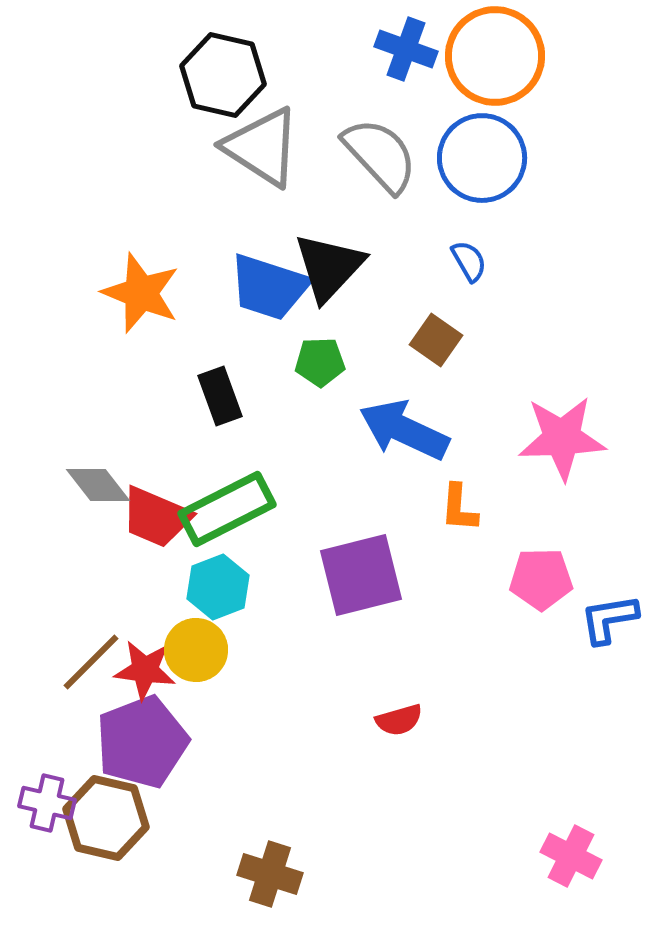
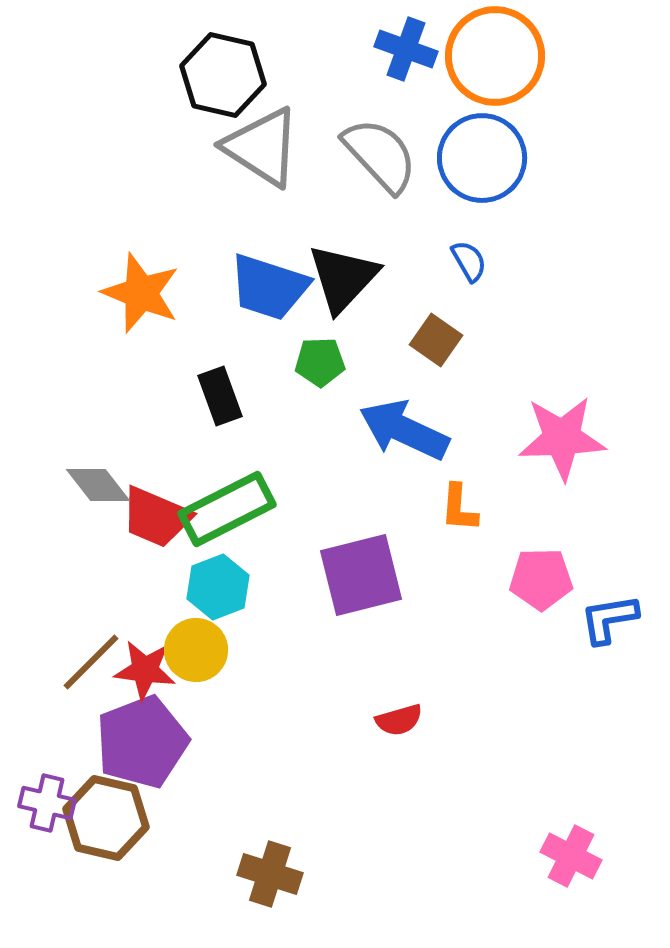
black triangle: moved 14 px right, 11 px down
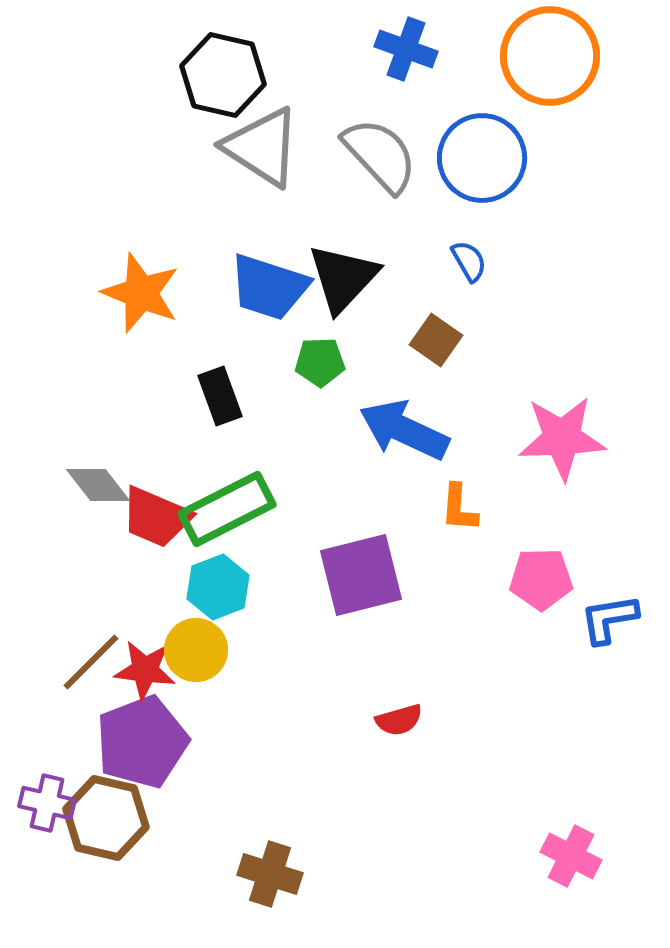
orange circle: moved 55 px right
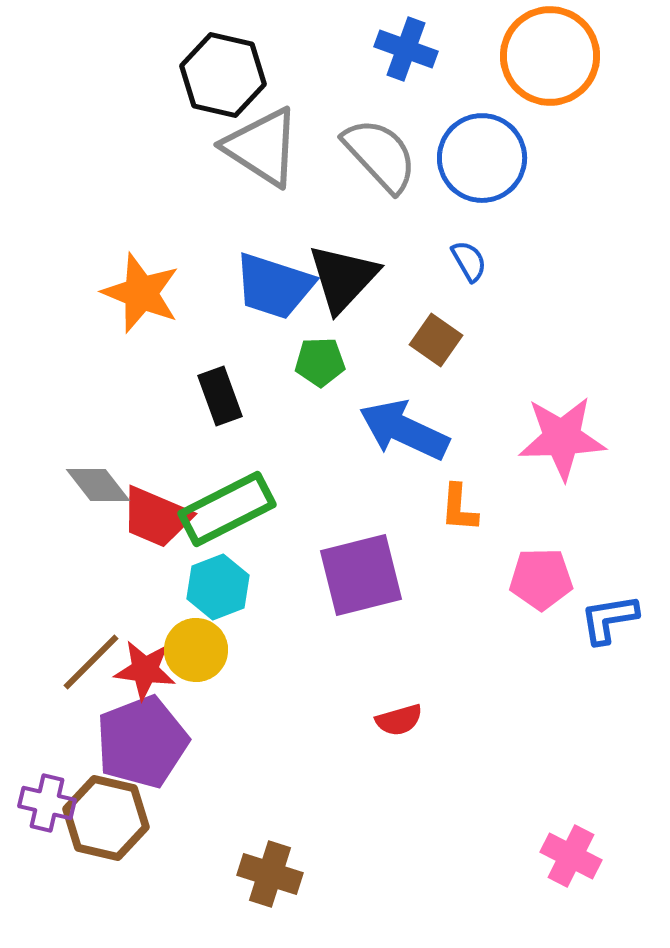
blue trapezoid: moved 5 px right, 1 px up
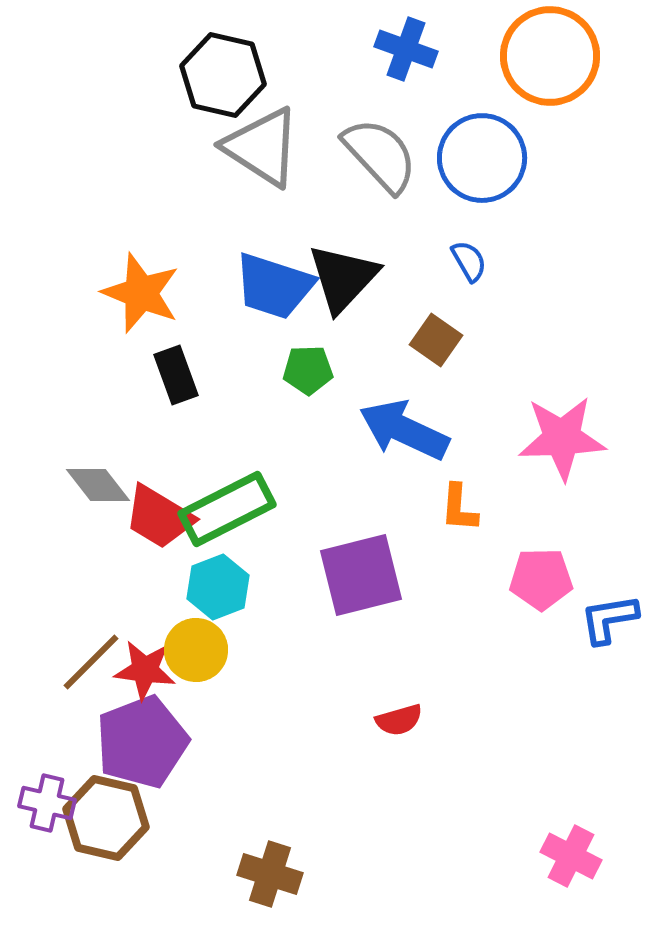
green pentagon: moved 12 px left, 8 px down
black rectangle: moved 44 px left, 21 px up
red trapezoid: moved 3 px right; rotated 8 degrees clockwise
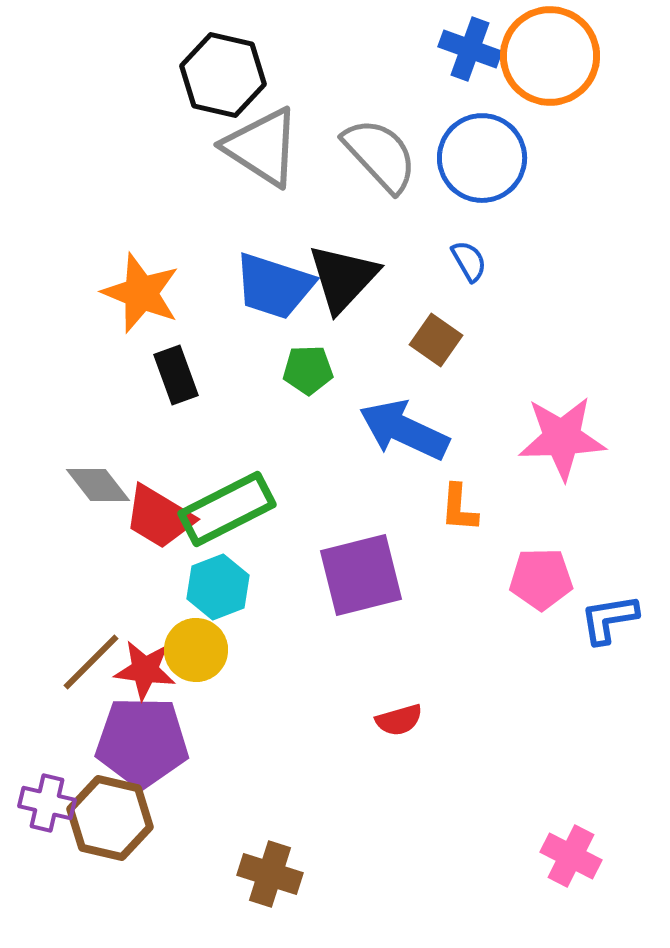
blue cross: moved 64 px right
purple pentagon: rotated 22 degrees clockwise
brown hexagon: moved 4 px right
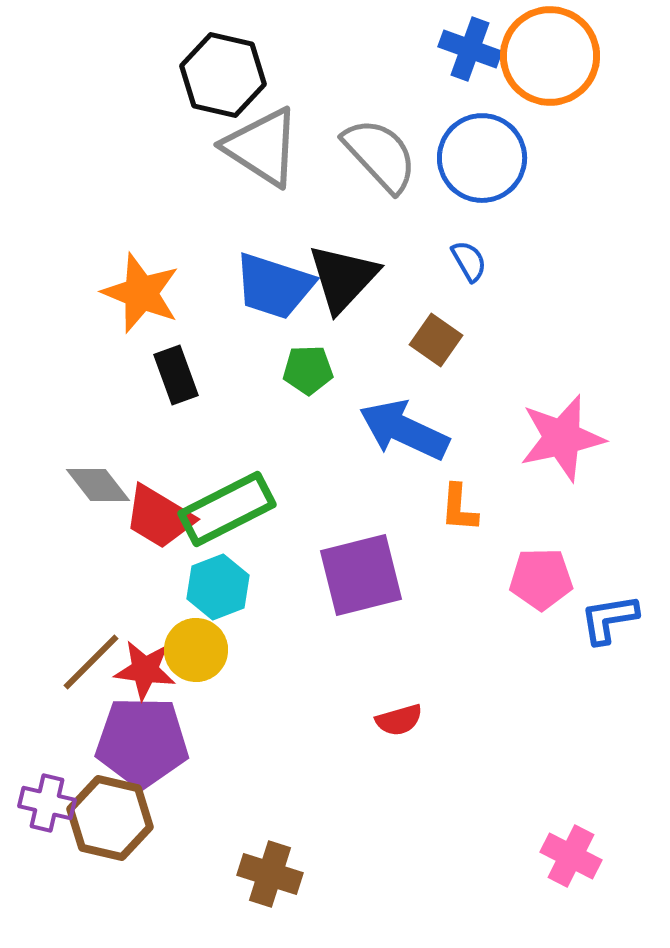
pink star: rotated 10 degrees counterclockwise
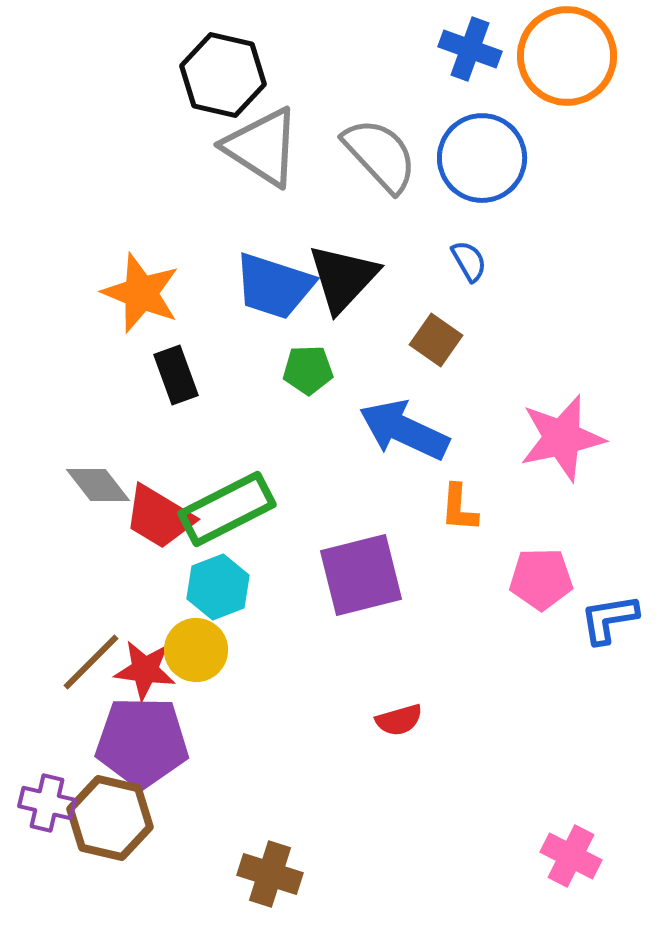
orange circle: moved 17 px right
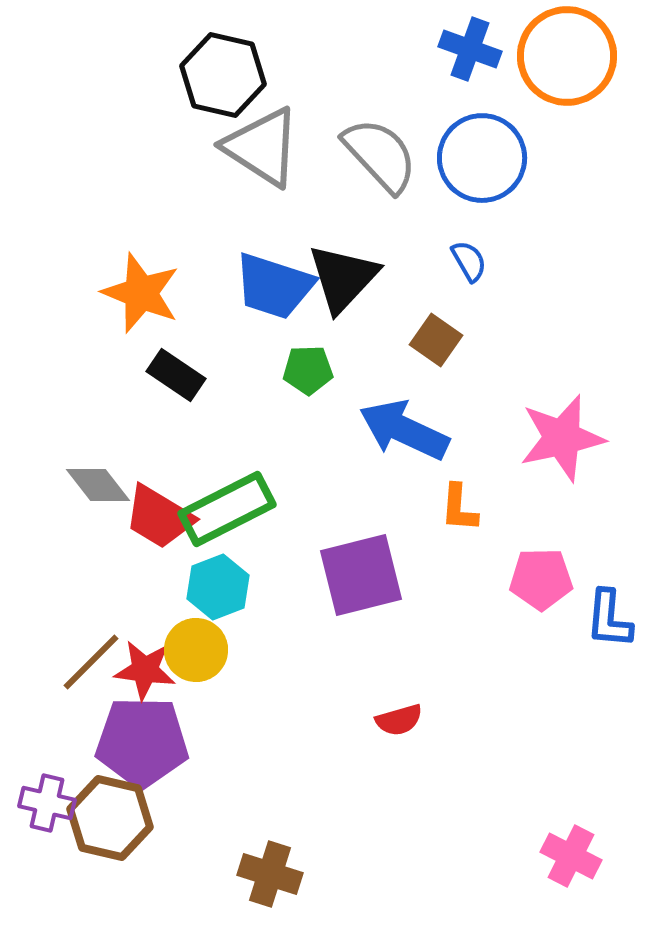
black rectangle: rotated 36 degrees counterclockwise
blue L-shape: rotated 76 degrees counterclockwise
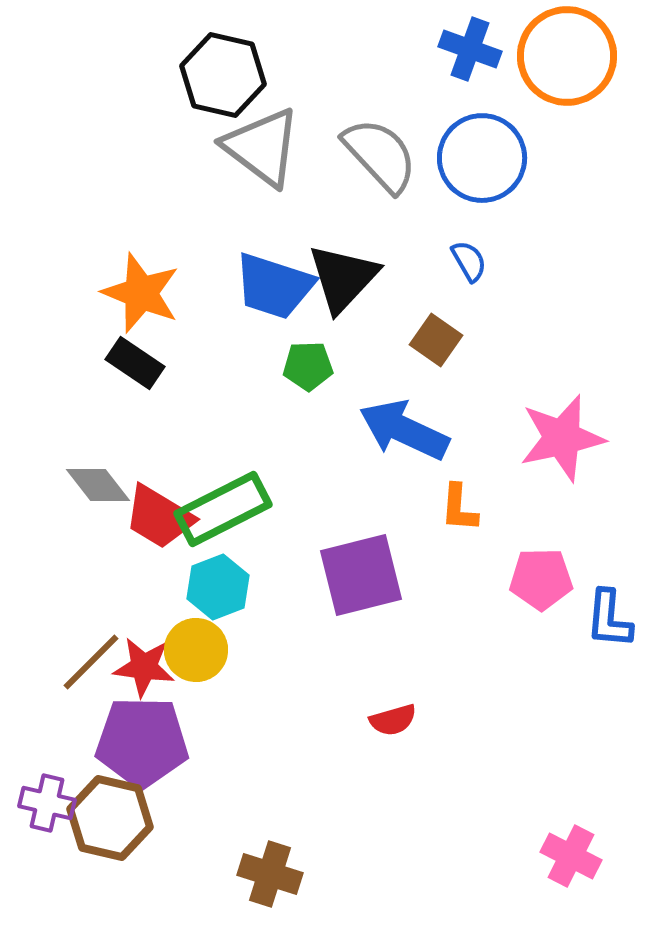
gray triangle: rotated 4 degrees clockwise
green pentagon: moved 4 px up
black rectangle: moved 41 px left, 12 px up
green rectangle: moved 4 px left
red star: moved 1 px left, 3 px up
red semicircle: moved 6 px left
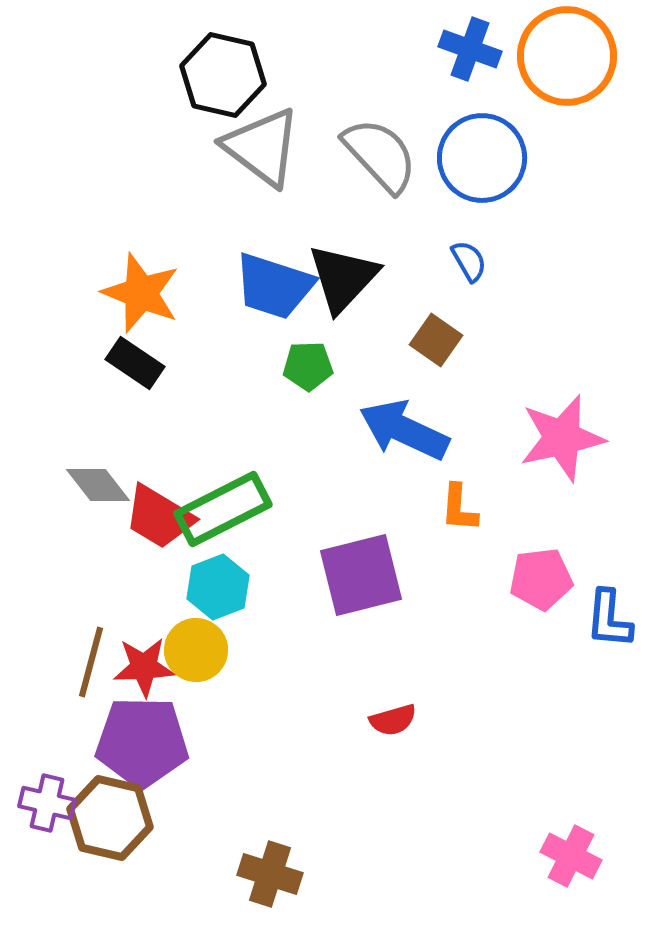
pink pentagon: rotated 6 degrees counterclockwise
brown line: rotated 30 degrees counterclockwise
red star: rotated 10 degrees counterclockwise
